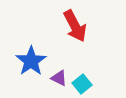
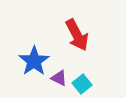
red arrow: moved 2 px right, 9 px down
blue star: moved 3 px right
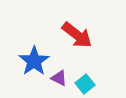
red arrow: rotated 24 degrees counterclockwise
cyan square: moved 3 px right
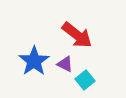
purple triangle: moved 6 px right, 14 px up
cyan square: moved 4 px up
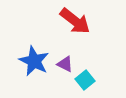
red arrow: moved 2 px left, 14 px up
blue star: rotated 12 degrees counterclockwise
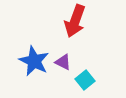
red arrow: rotated 72 degrees clockwise
purple triangle: moved 2 px left, 2 px up
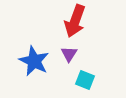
purple triangle: moved 6 px right, 8 px up; rotated 36 degrees clockwise
cyan square: rotated 30 degrees counterclockwise
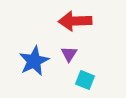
red arrow: rotated 68 degrees clockwise
blue star: rotated 20 degrees clockwise
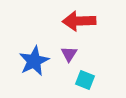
red arrow: moved 4 px right
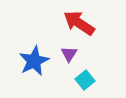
red arrow: moved 2 px down; rotated 36 degrees clockwise
cyan square: rotated 30 degrees clockwise
